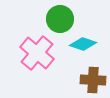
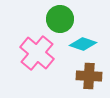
brown cross: moved 4 px left, 4 px up
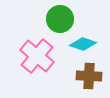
pink cross: moved 3 px down
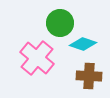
green circle: moved 4 px down
pink cross: moved 2 px down
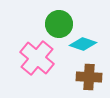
green circle: moved 1 px left, 1 px down
brown cross: moved 1 px down
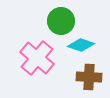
green circle: moved 2 px right, 3 px up
cyan diamond: moved 2 px left, 1 px down
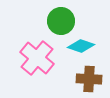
cyan diamond: moved 1 px down
brown cross: moved 2 px down
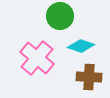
green circle: moved 1 px left, 5 px up
brown cross: moved 2 px up
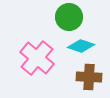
green circle: moved 9 px right, 1 px down
